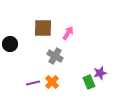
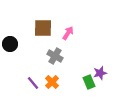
purple line: rotated 64 degrees clockwise
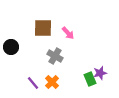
pink arrow: rotated 104 degrees clockwise
black circle: moved 1 px right, 3 px down
green rectangle: moved 1 px right, 3 px up
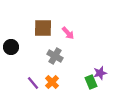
green rectangle: moved 1 px right, 3 px down
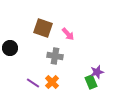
brown square: rotated 18 degrees clockwise
pink arrow: moved 1 px down
black circle: moved 1 px left, 1 px down
gray cross: rotated 21 degrees counterclockwise
purple star: moved 3 px left, 1 px up
purple line: rotated 16 degrees counterclockwise
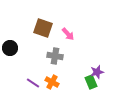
orange cross: rotated 16 degrees counterclockwise
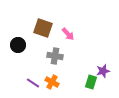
black circle: moved 8 px right, 3 px up
purple star: moved 6 px right, 1 px up
green rectangle: rotated 40 degrees clockwise
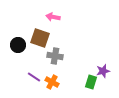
brown square: moved 3 px left, 10 px down
pink arrow: moved 15 px left, 17 px up; rotated 144 degrees clockwise
purple line: moved 1 px right, 6 px up
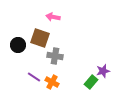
green rectangle: rotated 24 degrees clockwise
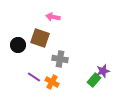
gray cross: moved 5 px right, 3 px down
green rectangle: moved 3 px right, 2 px up
